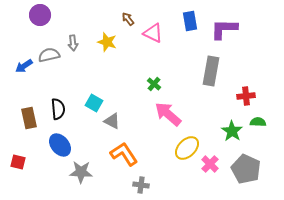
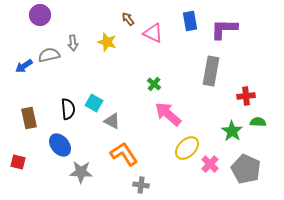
black semicircle: moved 10 px right
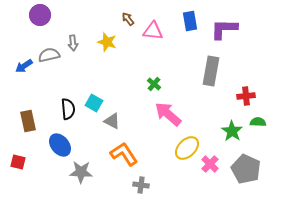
pink triangle: moved 2 px up; rotated 20 degrees counterclockwise
brown rectangle: moved 1 px left, 3 px down
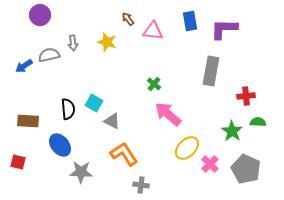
brown rectangle: rotated 75 degrees counterclockwise
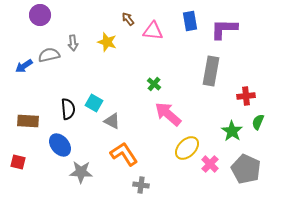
green semicircle: rotated 70 degrees counterclockwise
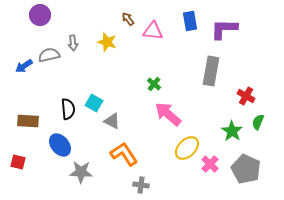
red cross: rotated 36 degrees clockwise
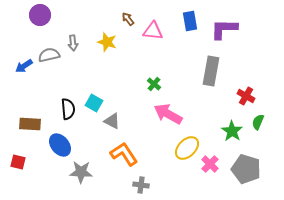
pink arrow: rotated 12 degrees counterclockwise
brown rectangle: moved 2 px right, 3 px down
gray pentagon: rotated 8 degrees counterclockwise
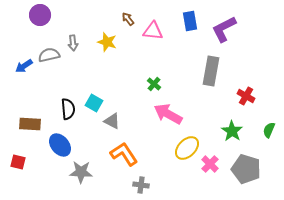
purple L-shape: rotated 28 degrees counterclockwise
green semicircle: moved 11 px right, 8 px down
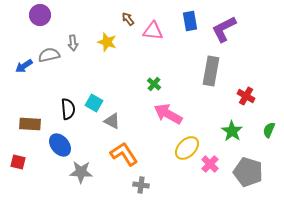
gray pentagon: moved 2 px right, 3 px down
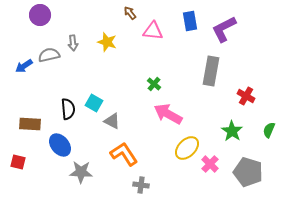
brown arrow: moved 2 px right, 6 px up
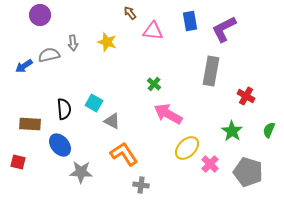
black semicircle: moved 4 px left
